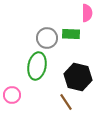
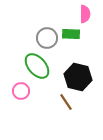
pink semicircle: moved 2 px left, 1 px down
green ellipse: rotated 52 degrees counterclockwise
pink circle: moved 9 px right, 4 px up
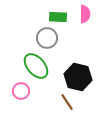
green rectangle: moved 13 px left, 17 px up
green ellipse: moved 1 px left
brown line: moved 1 px right
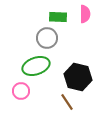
green ellipse: rotated 68 degrees counterclockwise
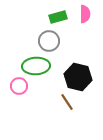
green rectangle: rotated 18 degrees counterclockwise
gray circle: moved 2 px right, 3 px down
green ellipse: rotated 16 degrees clockwise
pink circle: moved 2 px left, 5 px up
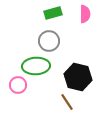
green rectangle: moved 5 px left, 4 px up
pink circle: moved 1 px left, 1 px up
